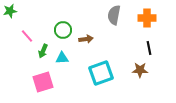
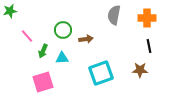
black line: moved 2 px up
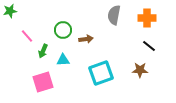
black line: rotated 40 degrees counterclockwise
cyan triangle: moved 1 px right, 2 px down
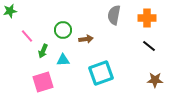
brown star: moved 15 px right, 10 px down
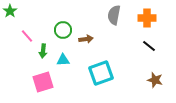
green star: rotated 24 degrees counterclockwise
green arrow: rotated 16 degrees counterclockwise
brown star: rotated 14 degrees clockwise
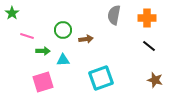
green star: moved 2 px right, 2 px down
pink line: rotated 32 degrees counterclockwise
green arrow: rotated 96 degrees counterclockwise
cyan square: moved 5 px down
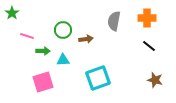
gray semicircle: moved 6 px down
cyan square: moved 3 px left
